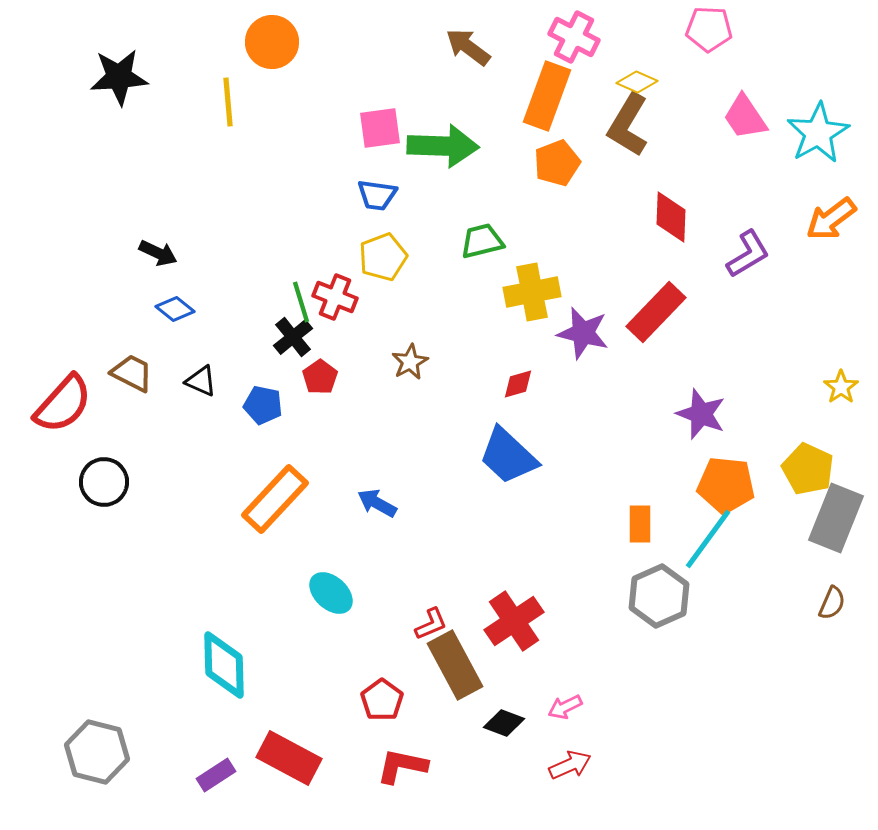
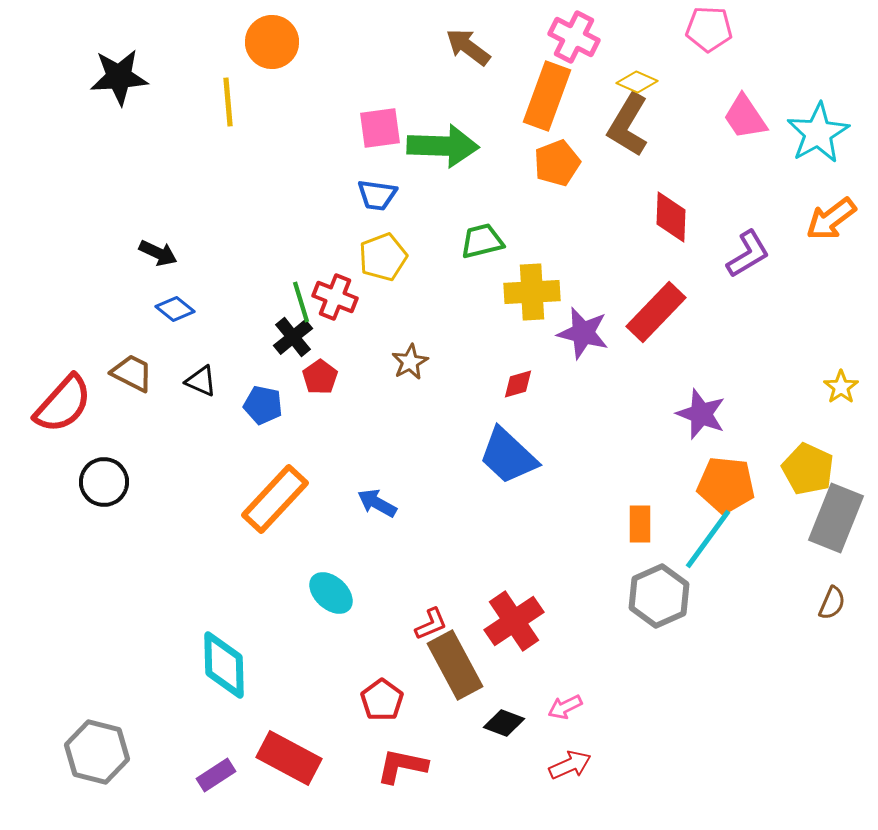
yellow cross at (532, 292): rotated 8 degrees clockwise
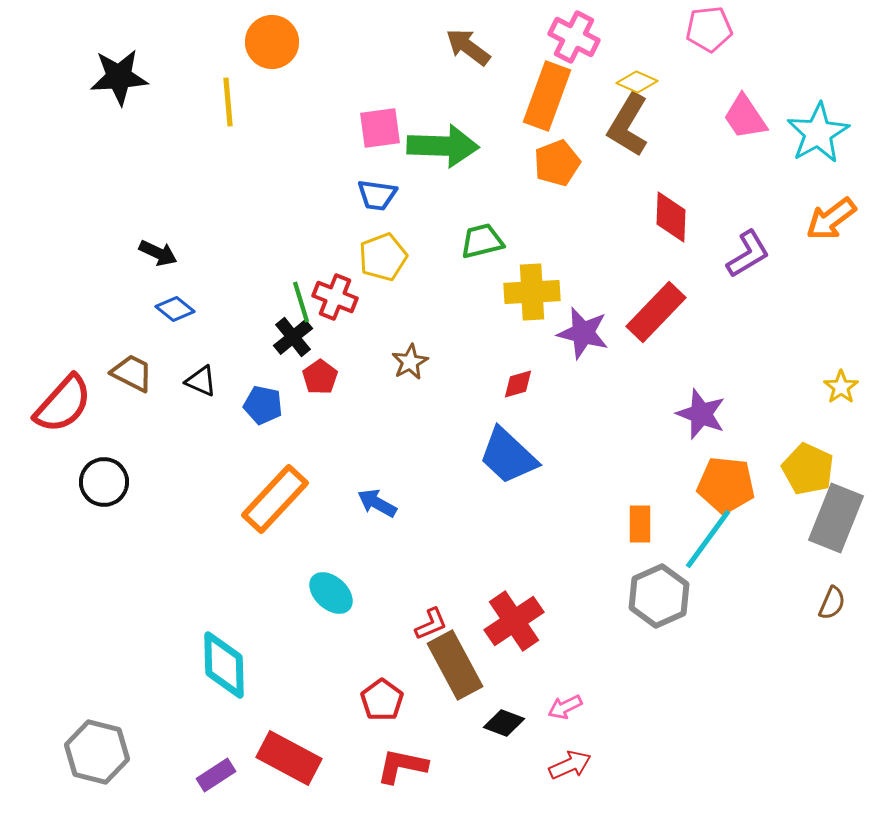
pink pentagon at (709, 29): rotated 9 degrees counterclockwise
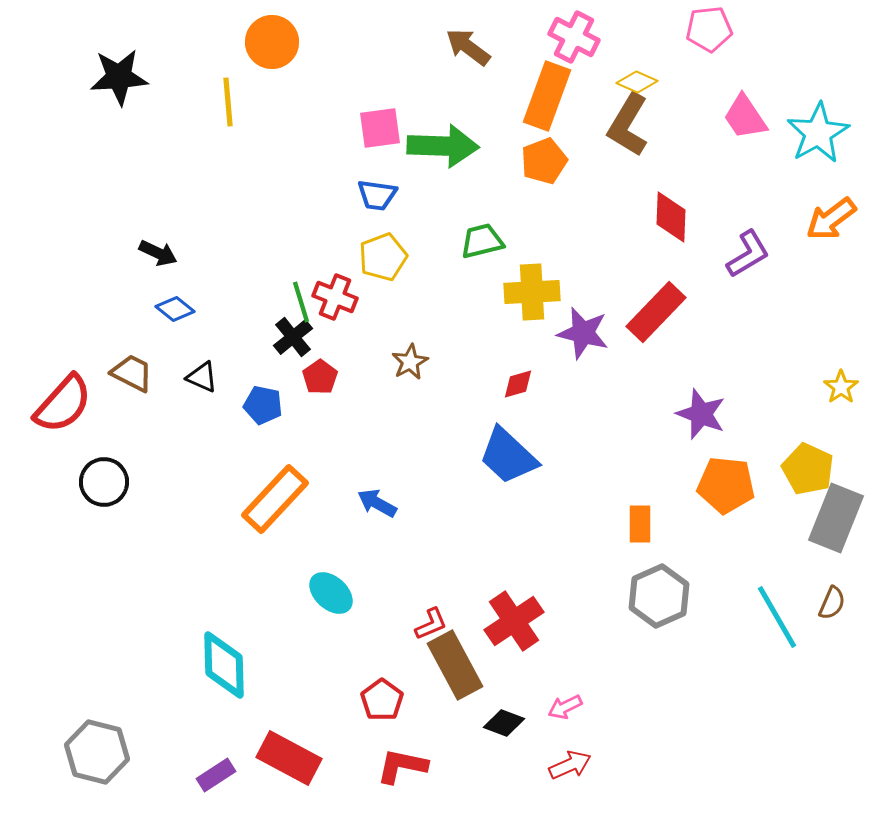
orange pentagon at (557, 163): moved 13 px left, 2 px up
black triangle at (201, 381): moved 1 px right, 4 px up
cyan line at (708, 539): moved 69 px right, 78 px down; rotated 66 degrees counterclockwise
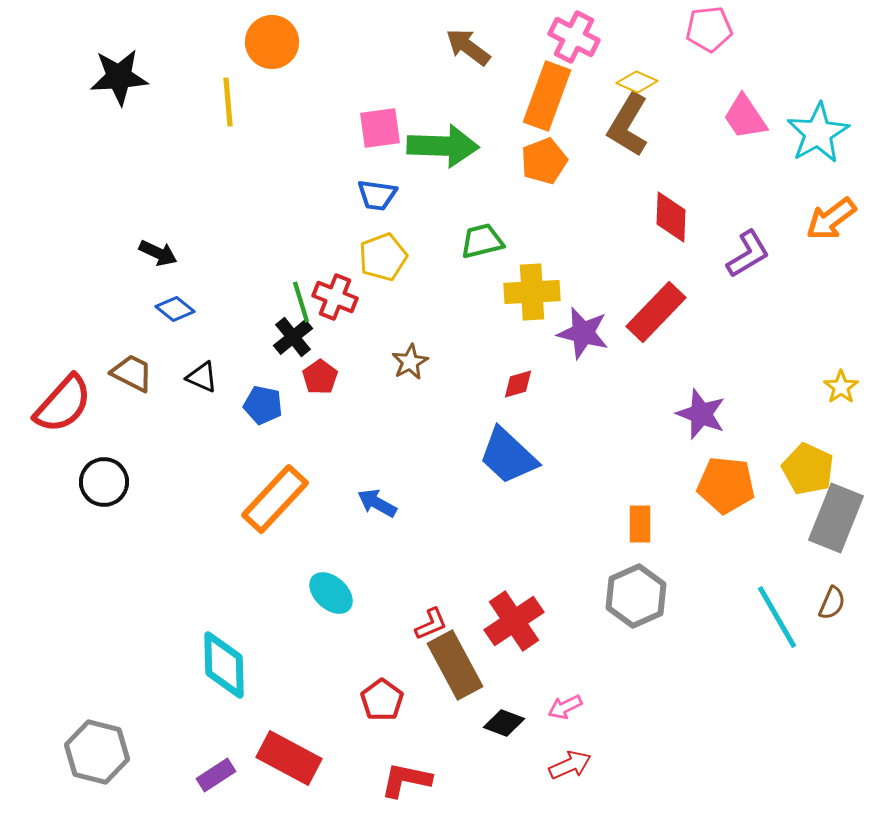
gray hexagon at (659, 596): moved 23 px left
red L-shape at (402, 766): moved 4 px right, 14 px down
